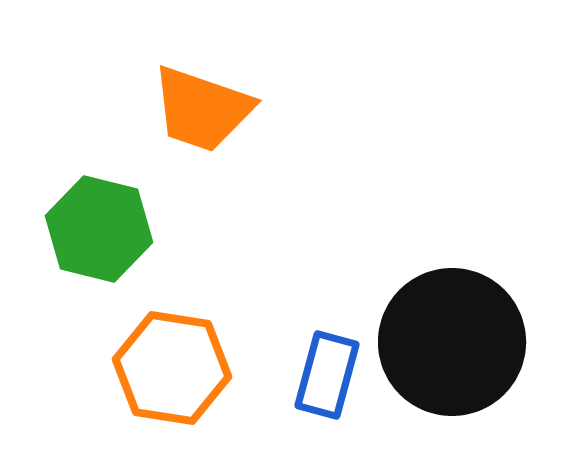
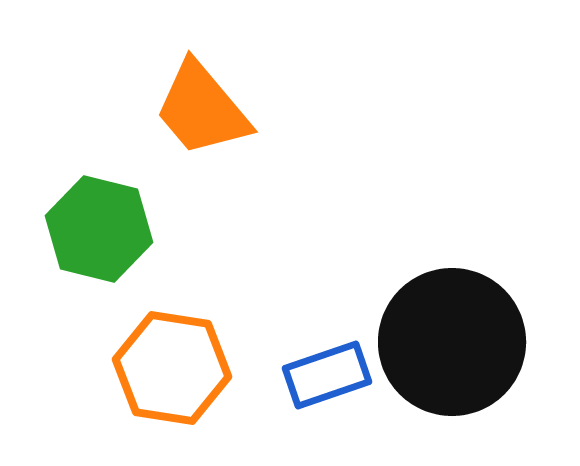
orange trapezoid: rotated 31 degrees clockwise
blue rectangle: rotated 56 degrees clockwise
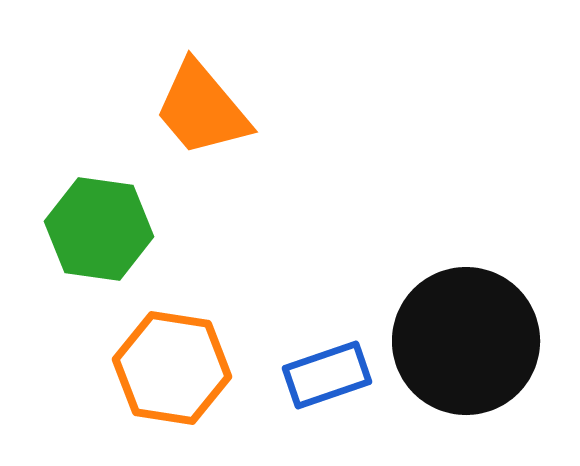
green hexagon: rotated 6 degrees counterclockwise
black circle: moved 14 px right, 1 px up
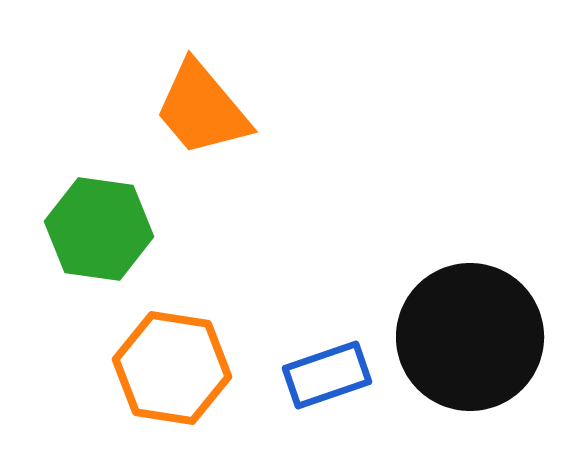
black circle: moved 4 px right, 4 px up
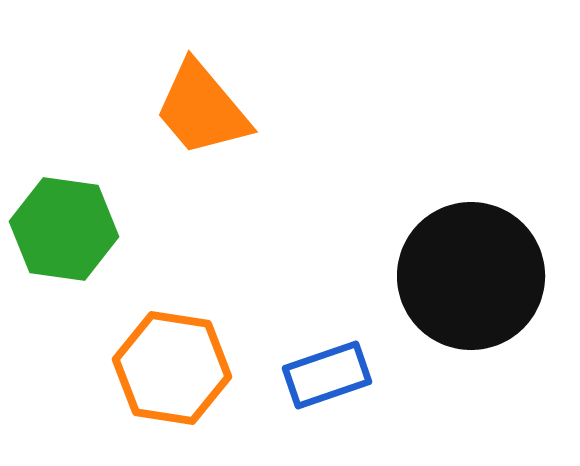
green hexagon: moved 35 px left
black circle: moved 1 px right, 61 px up
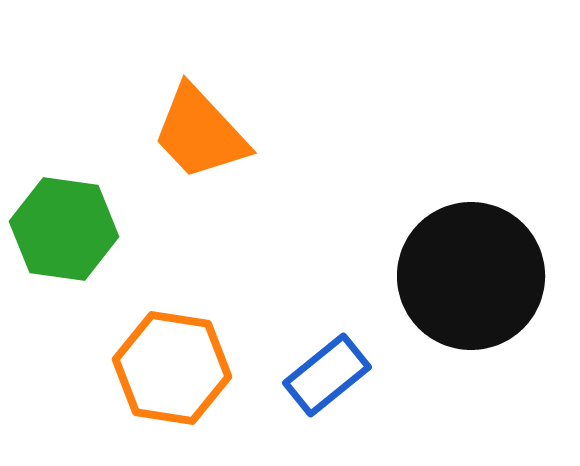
orange trapezoid: moved 2 px left, 24 px down; rotated 3 degrees counterclockwise
blue rectangle: rotated 20 degrees counterclockwise
